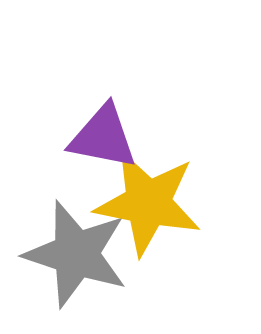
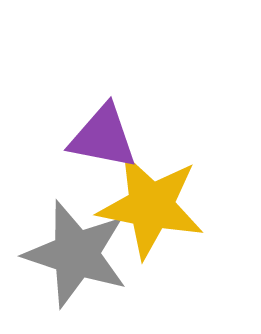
yellow star: moved 3 px right, 3 px down
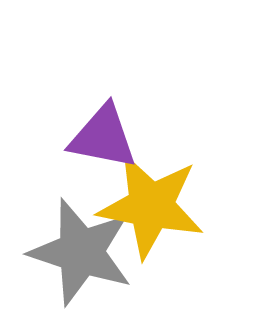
gray star: moved 5 px right, 2 px up
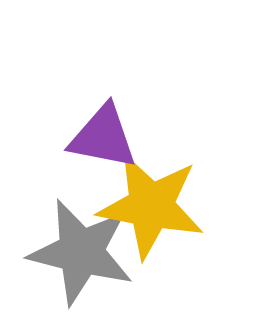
gray star: rotated 4 degrees counterclockwise
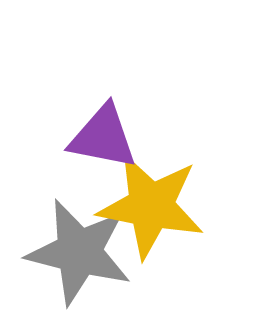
gray star: moved 2 px left
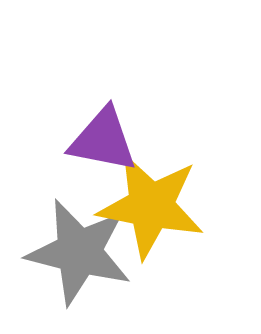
purple triangle: moved 3 px down
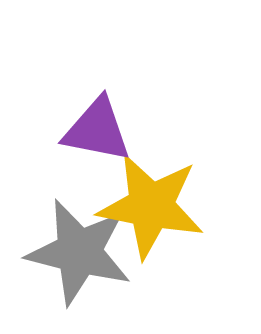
purple triangle: moved 6 px left, 10 px up
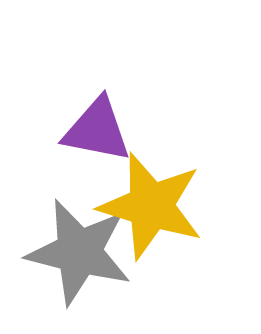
yellow star: rotated 6 degrees clockwise
